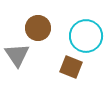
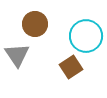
brown circle: moved 3 px left, 4 px up
brown square: rotated 35 degrees clockwise
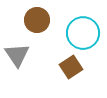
brown circle: moved 2 px right, 4 px up
cyan circle: moved 3 px left, 3 px up
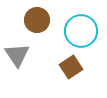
cyan circle: moved 2 px left, 2 px up
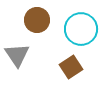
cyan circle: moved 2 px up
